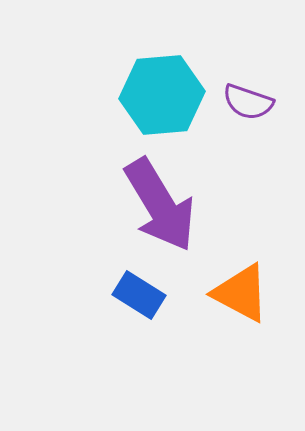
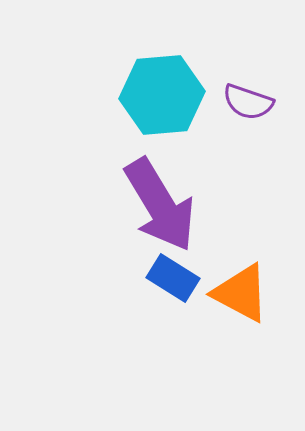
blue rectangle: moved 34 px right, 17 px up
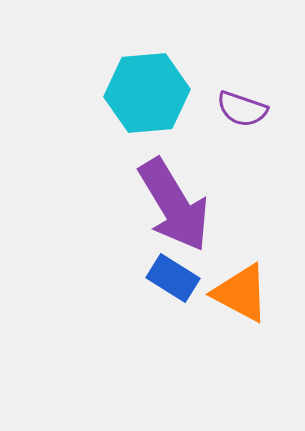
cyan hexagon: moved 15 px left, 2 px up
purple semicircle: moved 6 px left, 7 px down
purple arrow: moved 14 px right
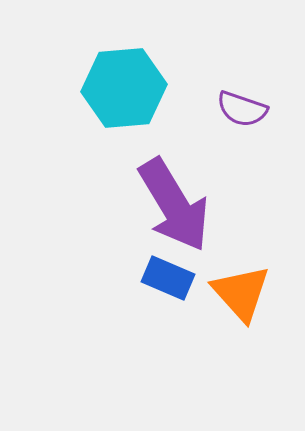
cyan hexagon: moved 23 px left, 5 px up
blue rectangle: moved 5 px left; rotated 9 degrees counterclockwise
orange triangle: rotated 20 degrees clockwise
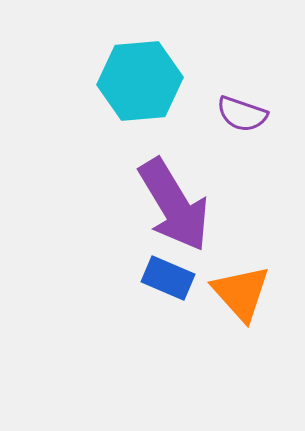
cyan hexagon: moved 16 px right, 7 px up
purple semicircle: moved 5 px down
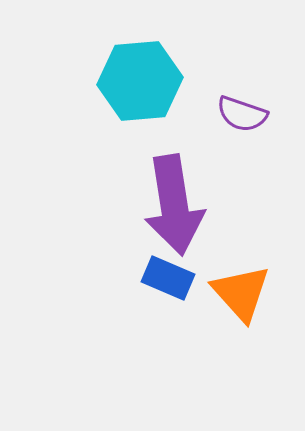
purple arrow: rotated 22 degrees clockwise
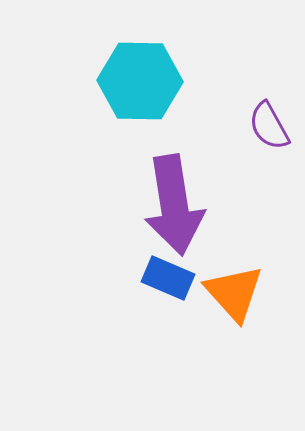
cyan hexagon: rotated 6 degrees clockwise
purple semicircle: moved 27 px right, 12 px down; rotated 42 degrees clockwise
orange triangle: moved 7 px left
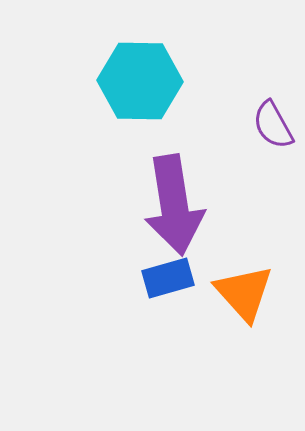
purple semicircle: moved 4 px right, 1 px up
blue rectangle: rotated 39 degrees counterclockwise
orange triangle: moved 10 px right
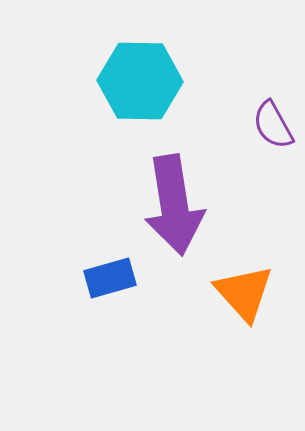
blue rectangle: moved 58 px left
